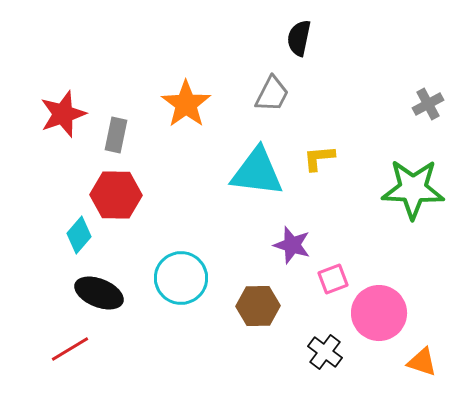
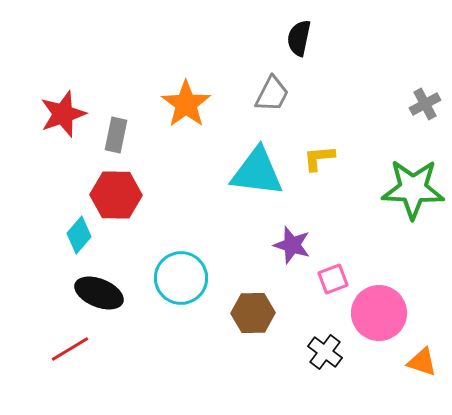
gray cross: moved 3 px left
brown hexagon: moved 5 px left, 7 px down
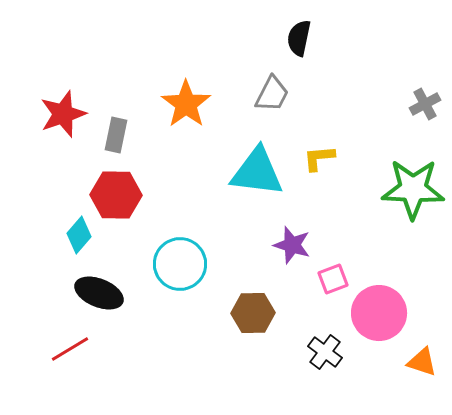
cyan circle: moved 1 px left, 14 px up
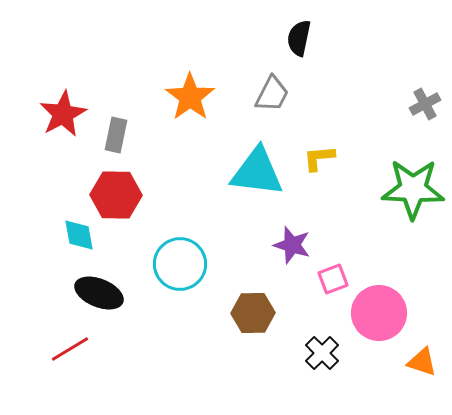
orange star: moved 4 px right, 7 px up
red star: rotated 9 degrees counterclockwise
cyan diamond: rotated 51 degrees counterclockwise
black cross: moved 3 px left, 1 px down; rotated 8 degrees clockwise
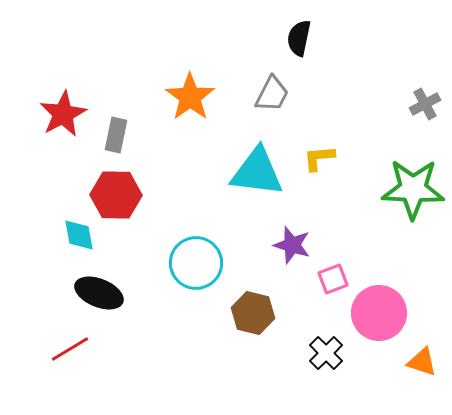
cyan circle: moved 16 px right, 1 px up
brown hexagon: rotated 15 degrees clockwise
black cross: moved 4 px right
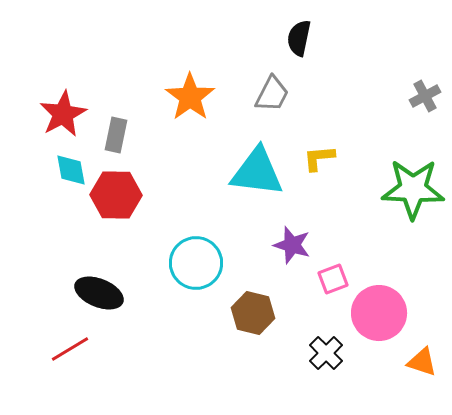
gray cross: moved 8 px up
cyan diamond: moved 8 px left, 65 px up
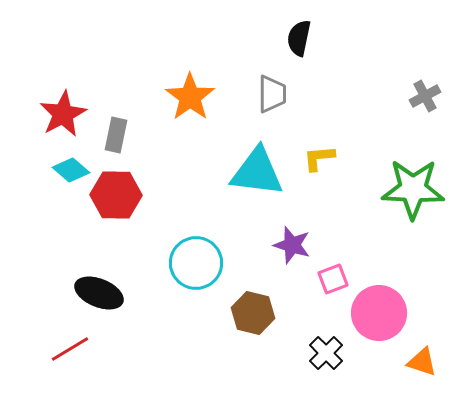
gray trapezoid: rotated 27 degrees counterclockwise
cyan diamond: rotated 39 degrees counterclockwise
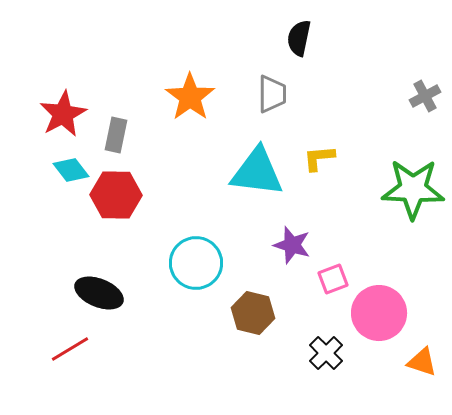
cyan diamond: rotated 12 degrees clockwise
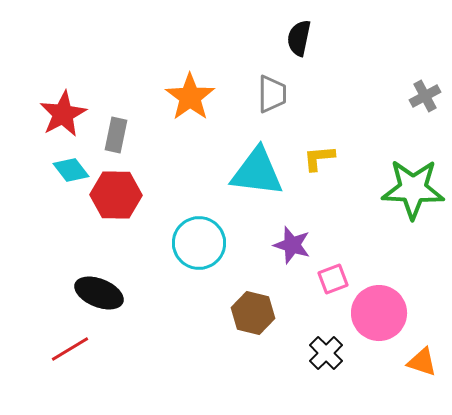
cyan circle: moved 3 px right, 20 px up
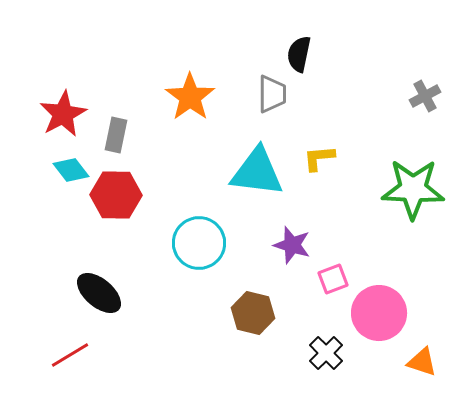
black semicircle: moved 16 px down
black ellipse: rotated 18 degrees clockwise
red line: moved 6 px down
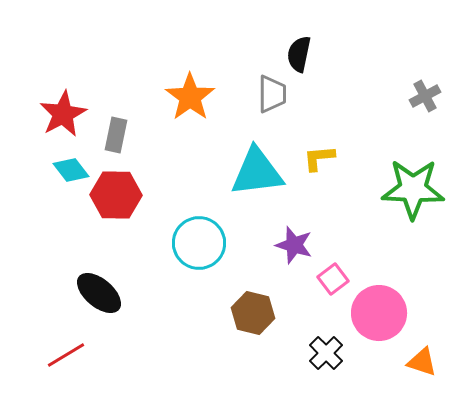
cyan triangle: rotated 14 degrees counterclockwise
purple star: moved 2 px right
pink square: rotated 16 degrees counterclockwise
red line: moved 4 px left
